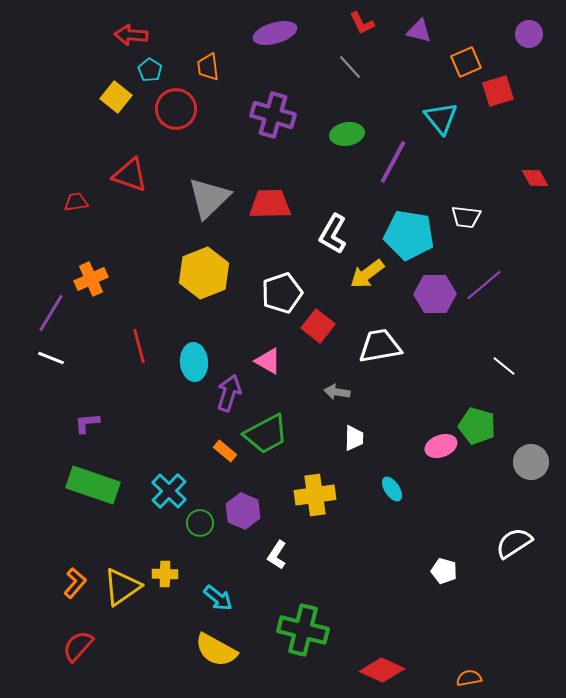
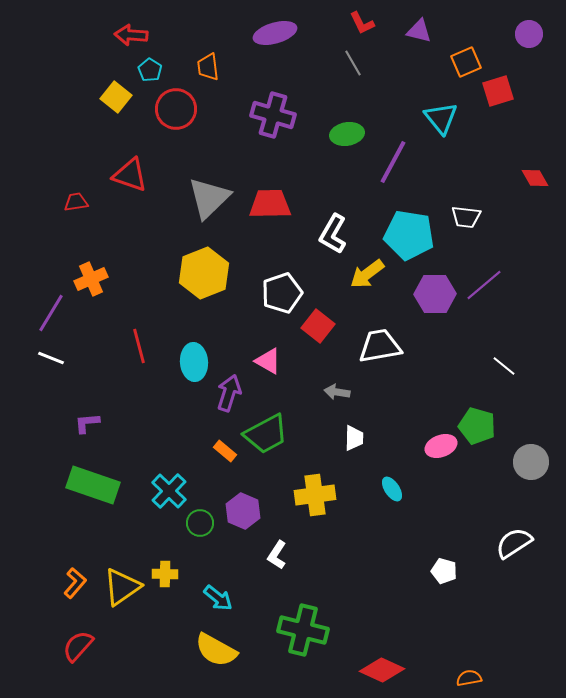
gray line at (350, 67): moved 3 px right, 4 px up; rotated 12 degrees clockwise
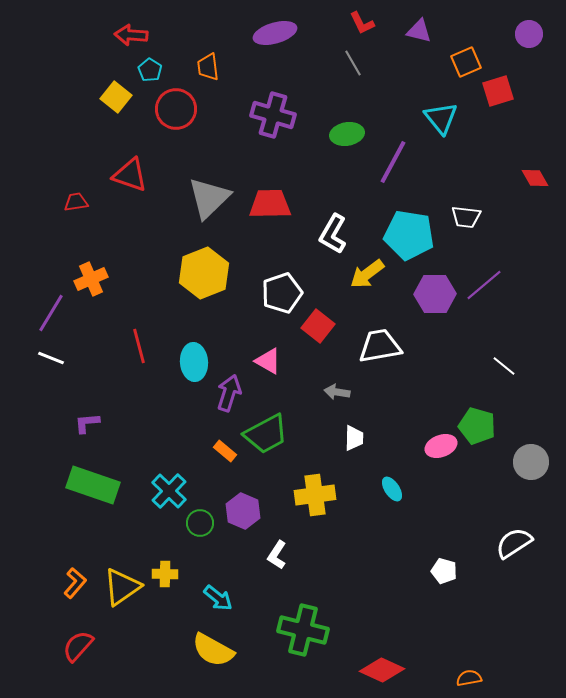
yellow semicircle at (216, 650): moved 3 px left
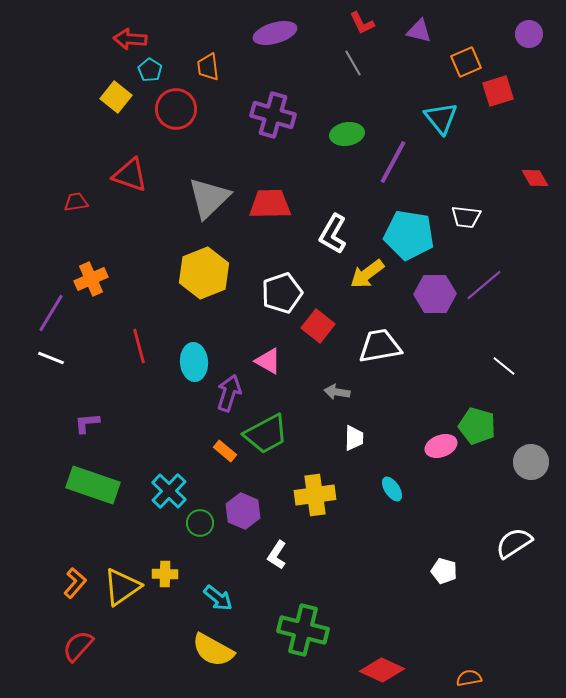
red arrow at (131, 35): moved 1 px left, 4 px down
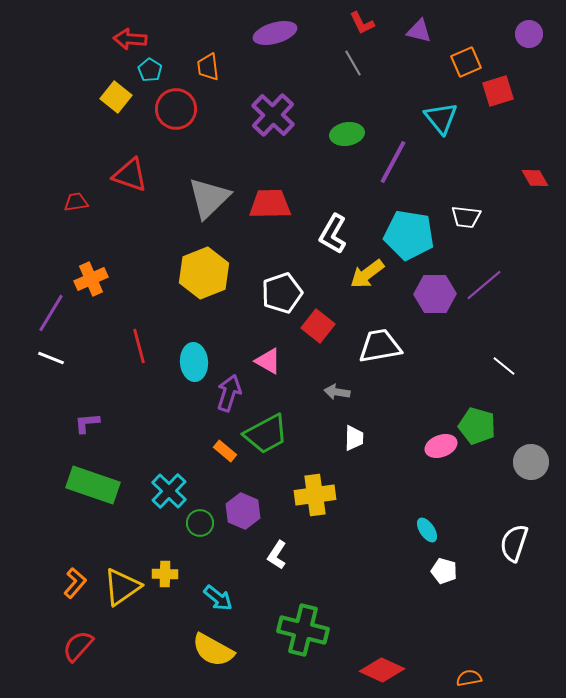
purple cross at (273, 115): rotated 27 degrees clockwise
cyan ellipse at (392, 489): moved 35 px right, 41 px down
white semicircle at (514, 543): rotated 39 degrees counterclockwise
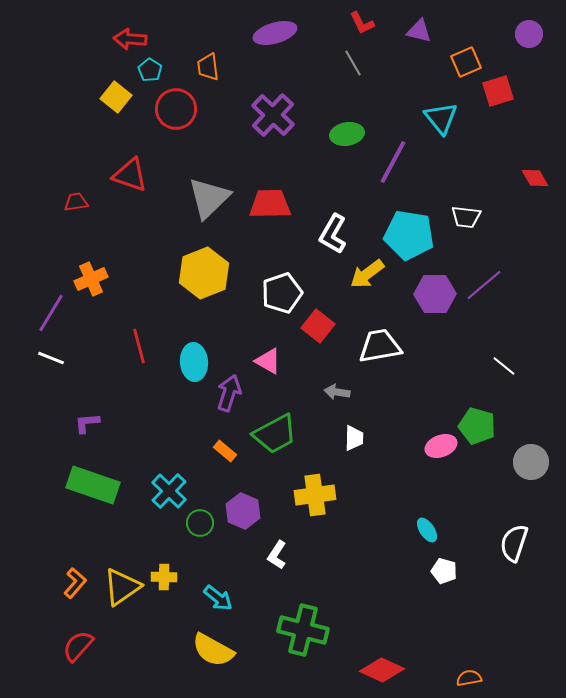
green trapezoid at (266, 434): moved 9 px right
yellow cross at (165, 574): moved 1 px left, 3 px down
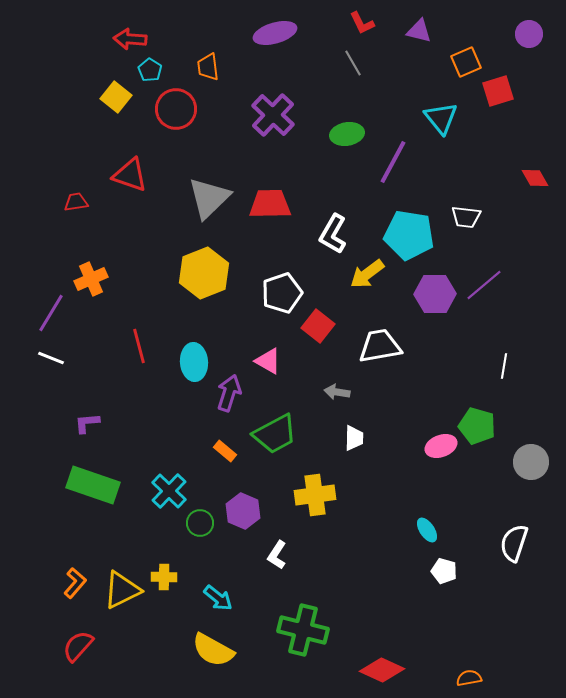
white line at (504, 366): rotated 60 degrees clockwise
yellow triangle at (122, 587): moved 3 px down; rotated 9 degrees clockwise
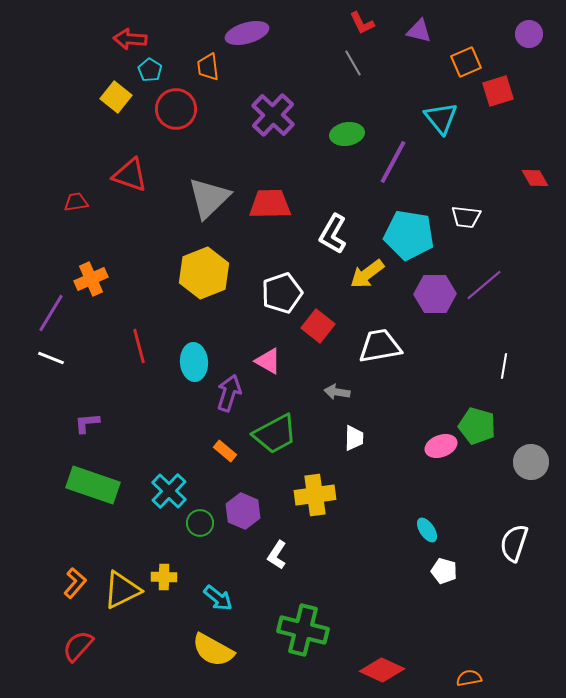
purple ellipse at (275, 33): moved 28 px left
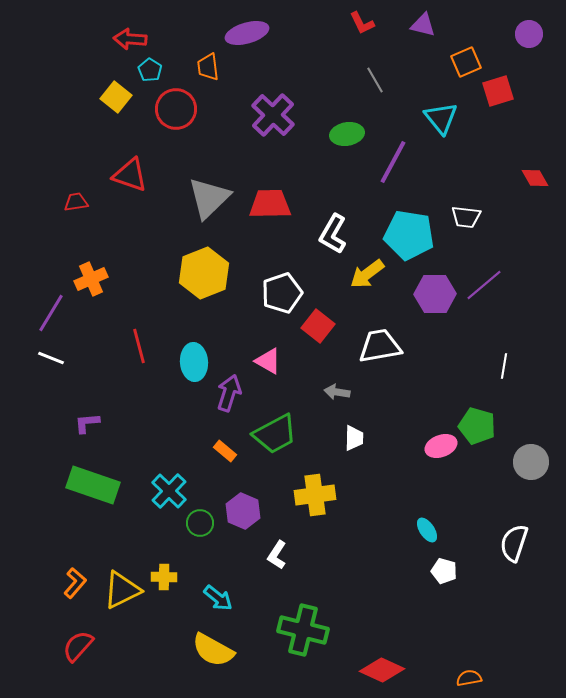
purple triangle at (419, 31): moved 4 px right, 6 px up
gray line at (353, 63): moved 22 px right, 17 px down
